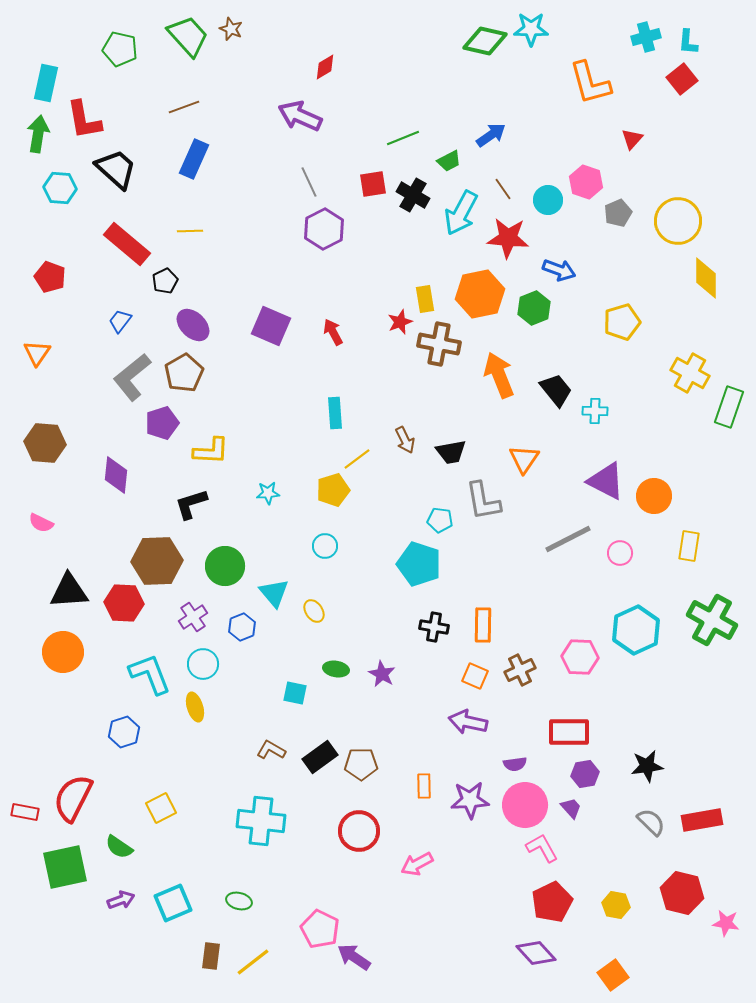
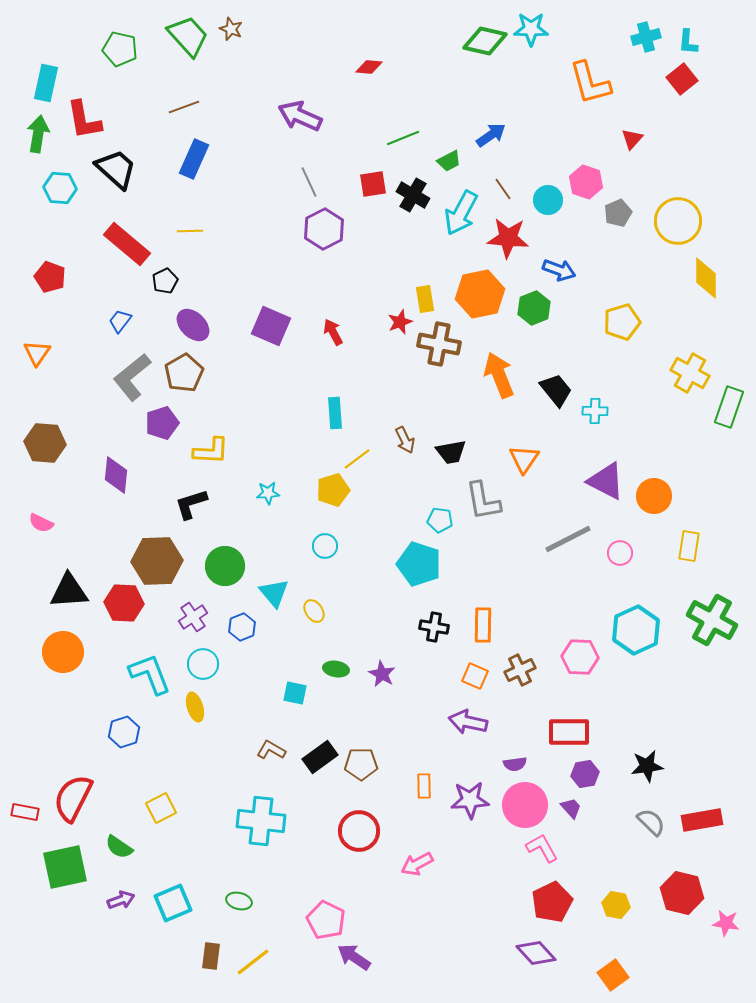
red diamond at (325, 67): moved 44 px right; rotated 36 degrees clockwise
pink pentagon at (320, 929): moved 6 px right, 9 px up
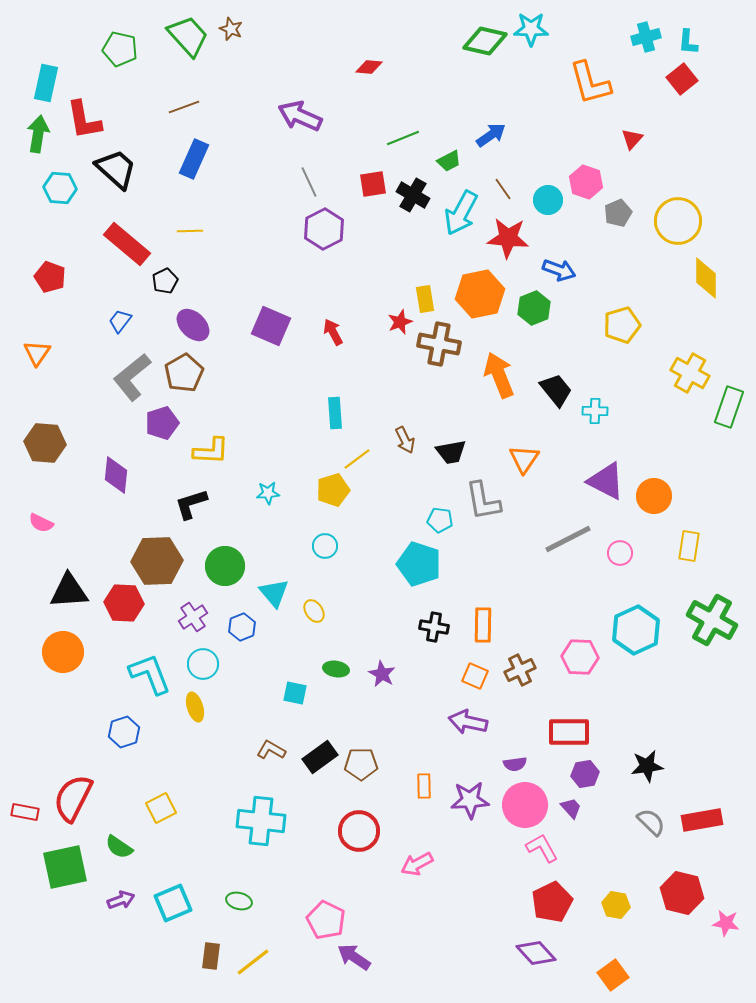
yellow pentagon at (622, 322): moved 3 px down
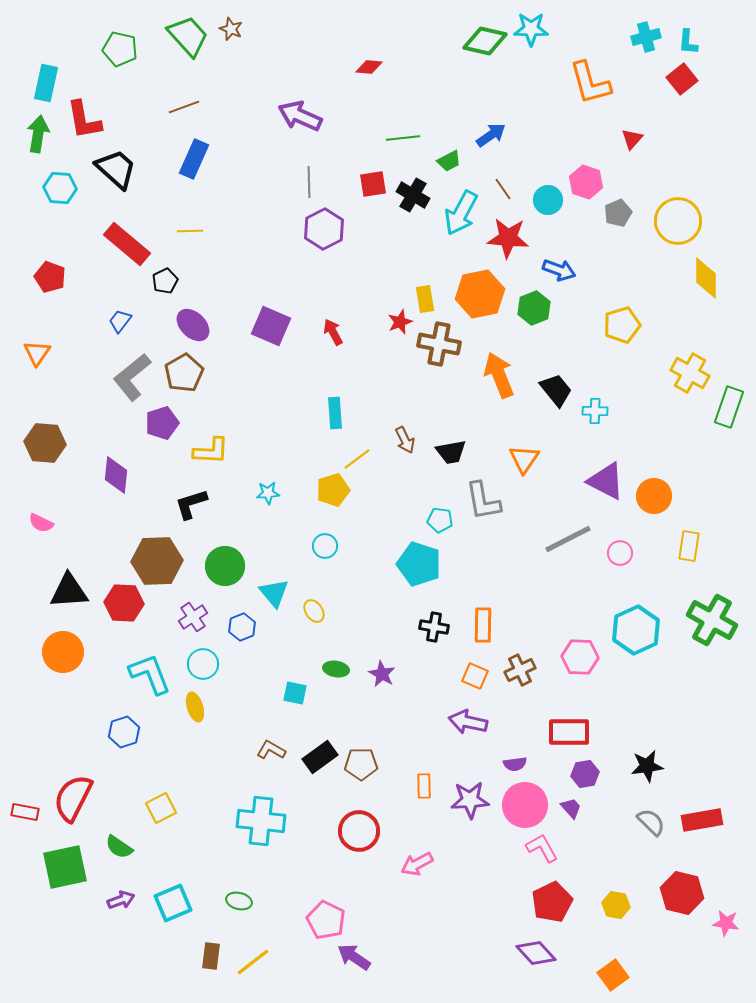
green line at (403, 138): rotated 16 degrees clockwise
gray line at (309, 182): rotated 24 degrees clockwise
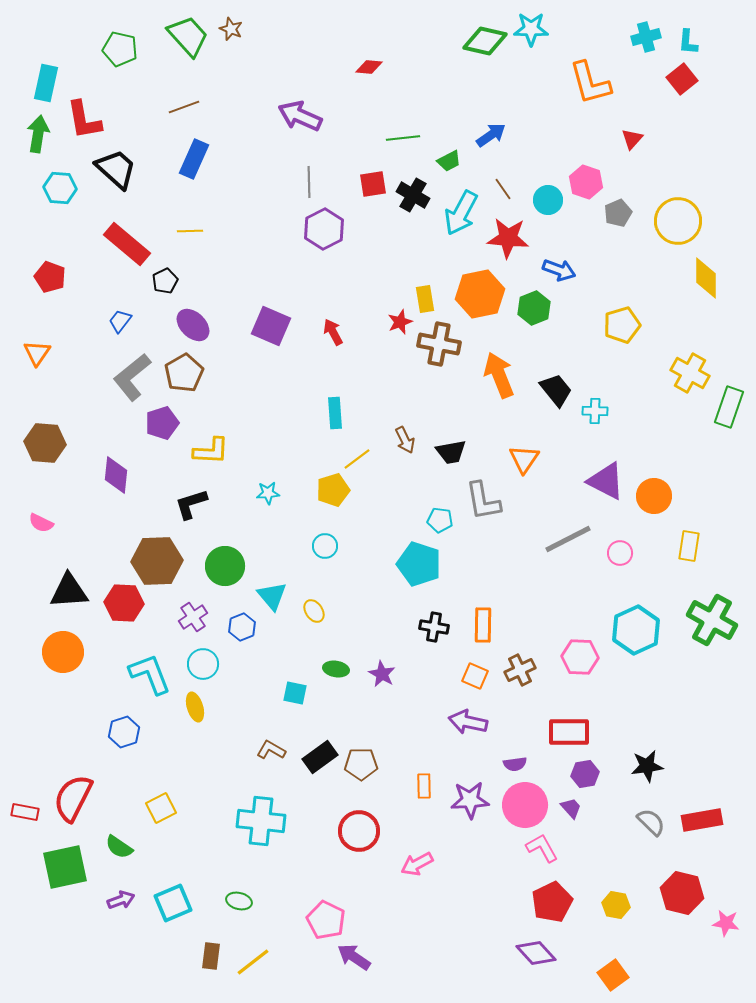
cyan triangle at (274, 593): moved 2 px left, 3 px down
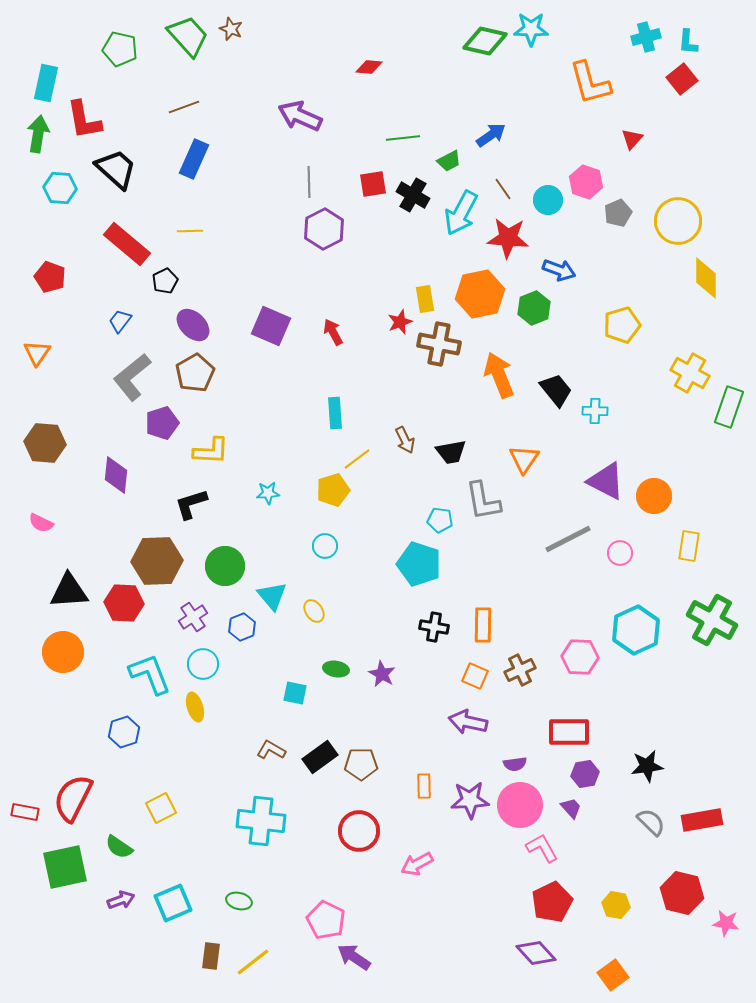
brown pentagon at (184, 373): moved 11 px right
pink circle at (525, 805): moved 5 px left
